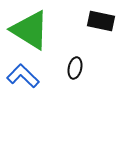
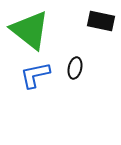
green triangle: rotated 6 degrees clockwise
blue L-shape: moved 12 px right, 1 px up; rotated 56 degrees counterclockwise
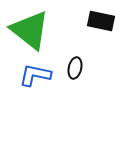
blue L-shape: rotated 24 degrees clockwise
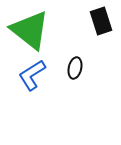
black rectangle: rotated 60 degrees clockwise
blue L-shape: moved 3 px left; rotated 44 degrees counterclockwise
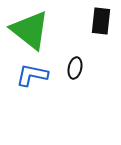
black rectangle: rotated 24 degrees clockwise
blue L-shape: rotated 44 degrees clockwise
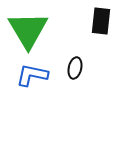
green triangle: moved 2 px left; rotated 21 degrees clockwise
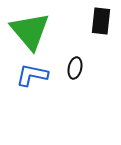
green triangle: moved 2 px right, 1 px down; rotated 9 degrees counterclockwise
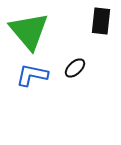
green triangle: moved 1 px left
black ellipse: rotated 35 degrees clockwise
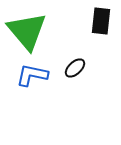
green triangle: moved 2 px left
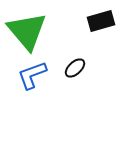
black rectangle: rotated 68 degrees clockwise
blue L-shape: rotated 32 degrees counterclockwise
